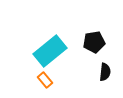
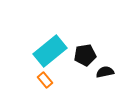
black pentagon: moved 9 px left, 13 px down
black semicircle: rotated 108 degrees counterclockwise
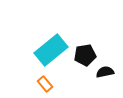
cyan rectangle: moved 1 px right, 1 px up
orange rectangle: moved 4 px down
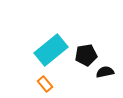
black pentagon: moved 1 px right
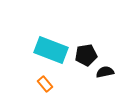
cyan rectangle: rotated 60 degrees clockwise
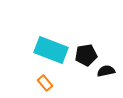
black semicircle: moved 1 px right, 1 px up
orange rectangle: moved 1 px up
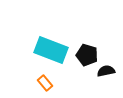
black pentagon: moved 1 px right; rotated 25 degrees clockwise
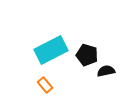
cyan rectangle: rotated 48 degrees counterclockwise
orange rectangle: moved 2 px down
